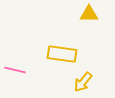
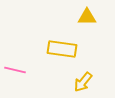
yellow triangle: moved 2 px left, 3 px down
yellow rectangle: moved 5 px up
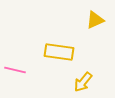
yellow triangle: moved 8 px right, 3 px down; rotated 24 degrees counterclockwise
yellow rectangle: moved 3 px left, 3 px down
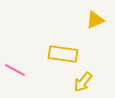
yellow rectangle: moved 4 px right, 2 px down
pink line: rotated 15 degrees clockwise
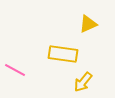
yellow triangle: moved 7 px left, 4 px down
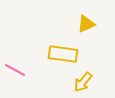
yellow triangle: moved 2 px left
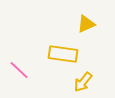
pink line: moved 4 px right; rotated 15 degrees clockwise
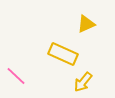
yellow rectangle: rotated 16 degrees clockwise
pink line: moved 3 px left, 6 px down
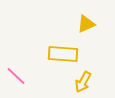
yellow rectangle: rotated 20 degrees counterclockwise
yellow arrow: rotated 10 degrees counterclockwise
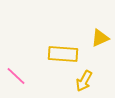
yellow triangle: moved 14 px right, 14 px down
yellow arrow: moved 1 px right, 1 px up
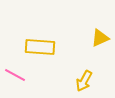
yellow rectangle: moved 23 px left, 7 px up
pink line: moved 1 px left, 1 px up; rotated 15 degrees counterclockwise
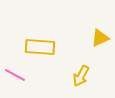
yellow arrow: moved 3 px left, 5 px up
